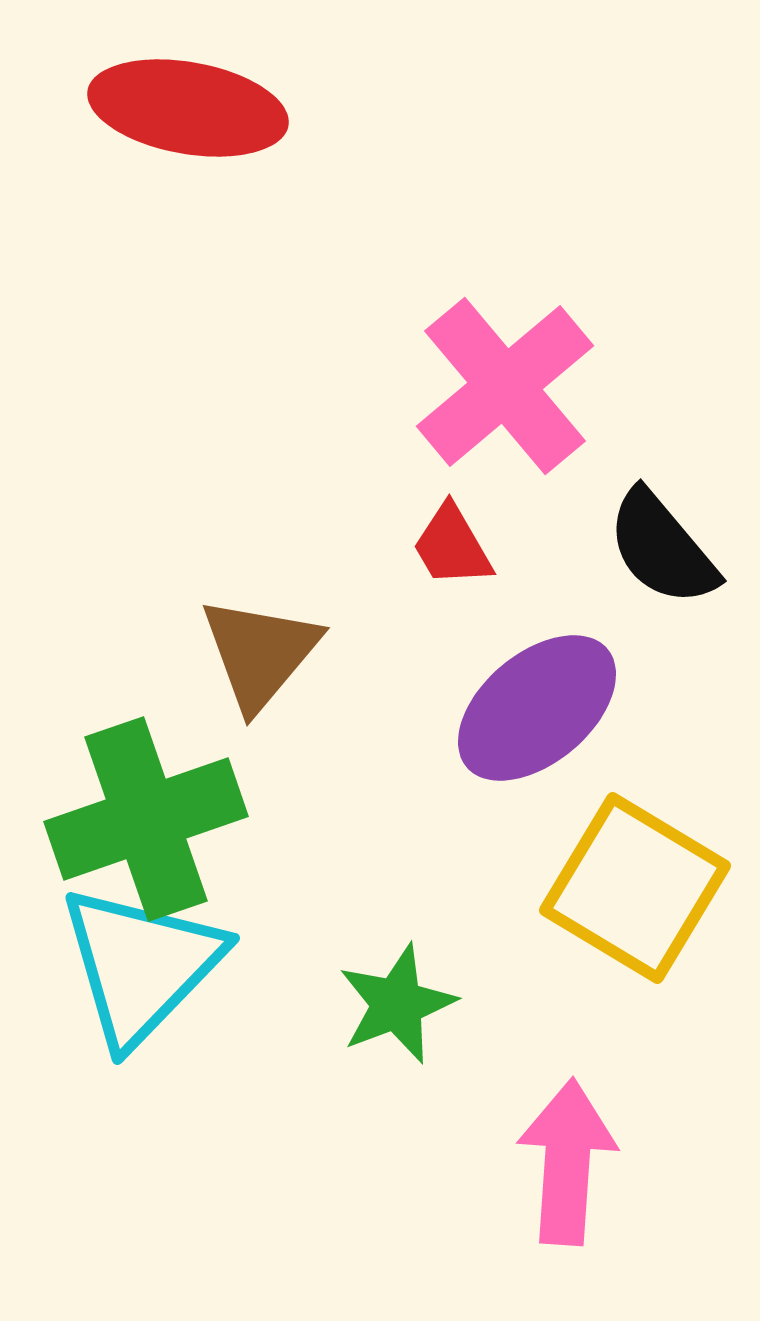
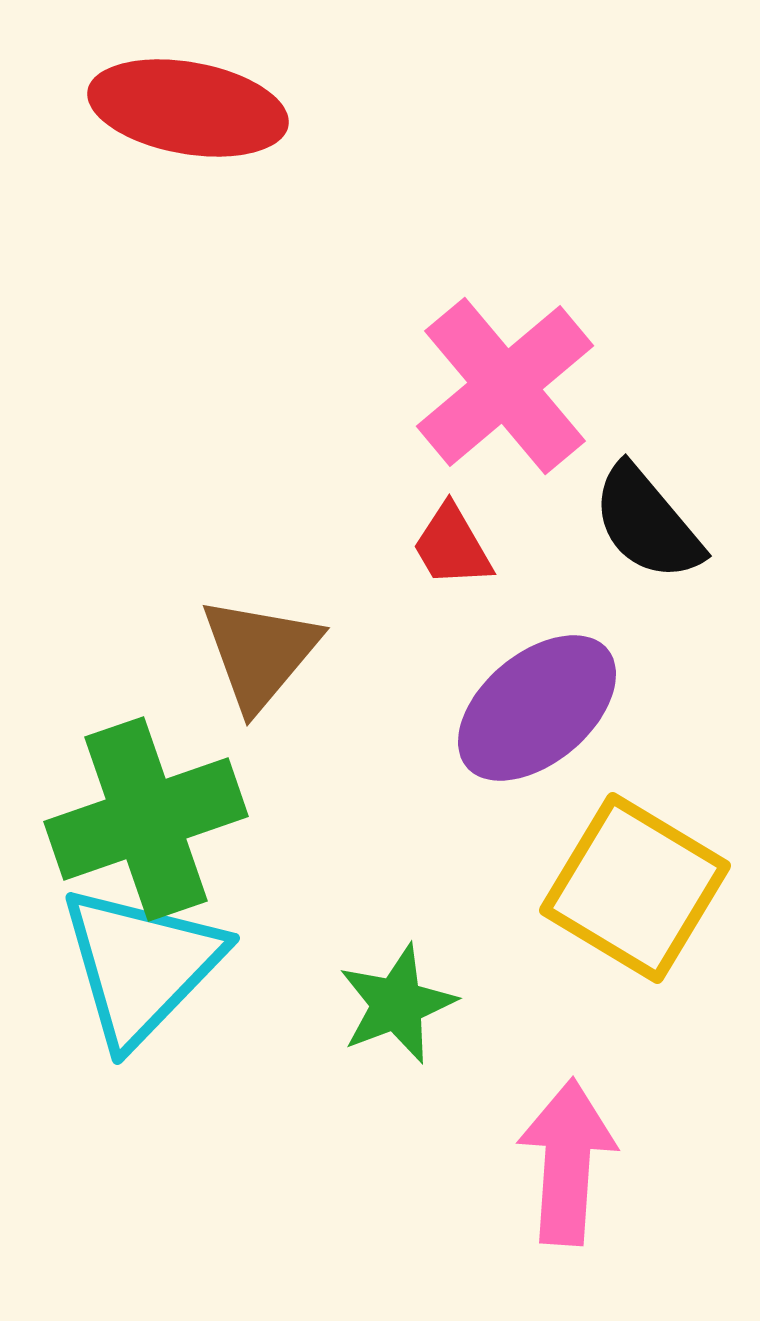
black semicircle: moved 15 px left, 25 px up
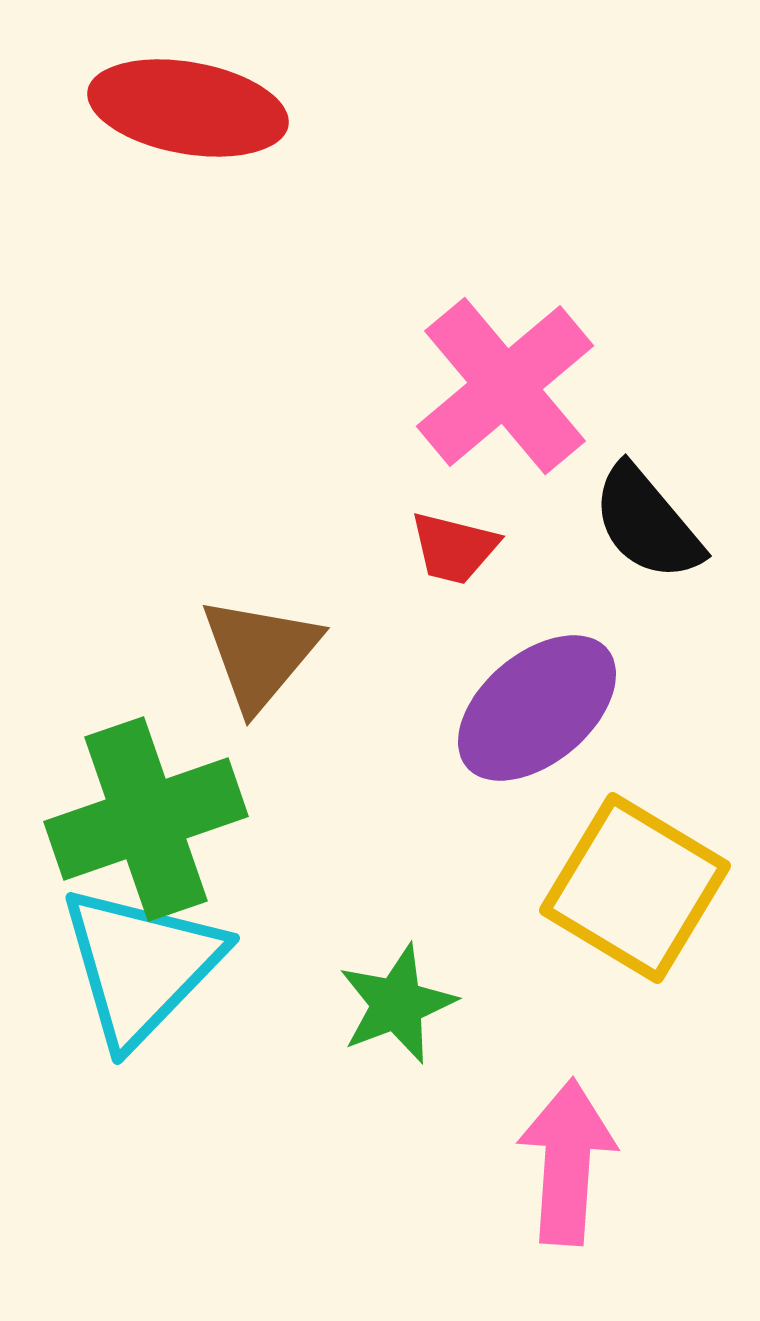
red trapezoid: moved 2 px right, 2 px down; rotated 46 degrees counterclockwise
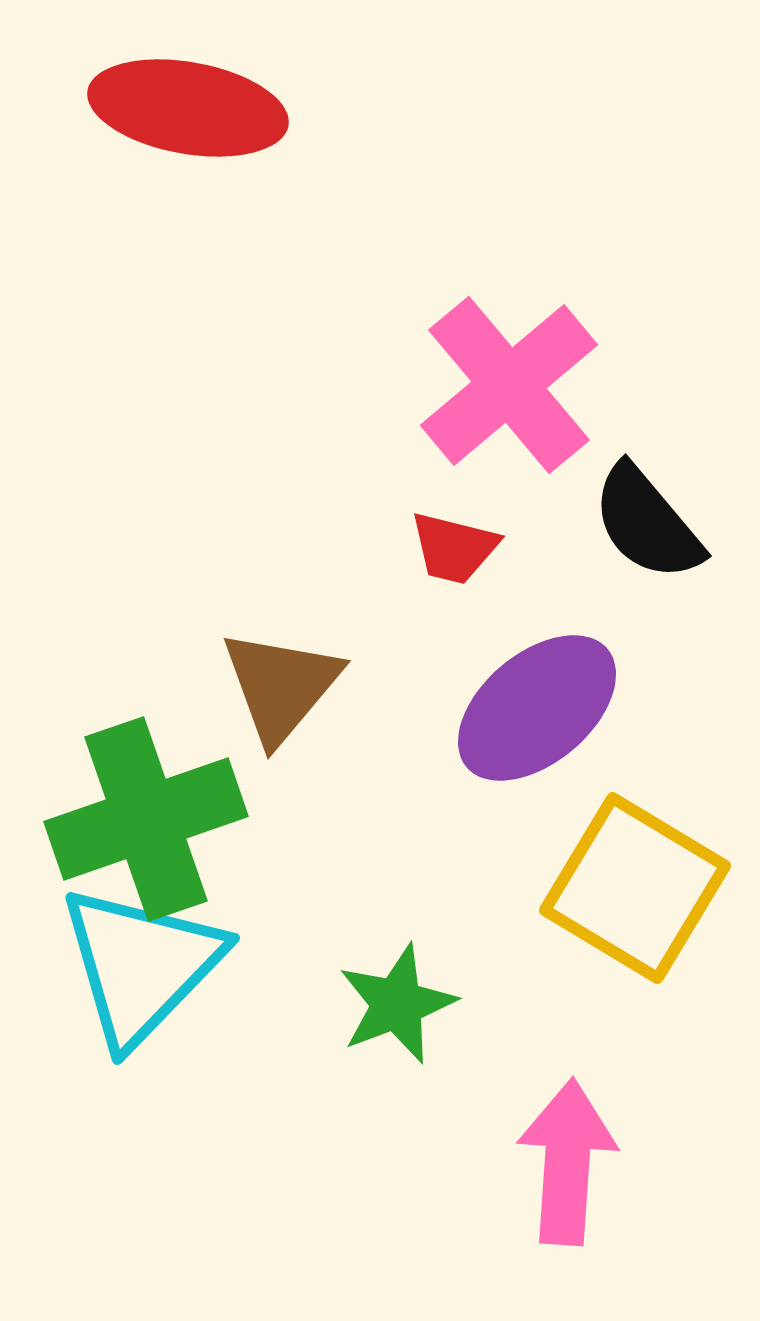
pink cross: moved 4 px right, 1 px up
brown triangle: moved 21 px right, 33 px down
